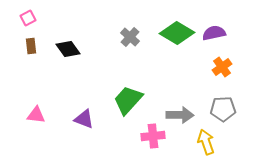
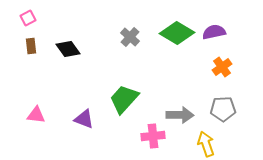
purple semicircle: moved 1 px up
green trapezoid: moved 4 px left, 1 px up
yellow arrow: moved 2 px down
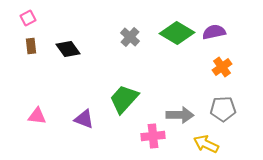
pink triangle: moved 1 px right, 1 px down
yellow arrow: rotated 45 degrees counterclockwise
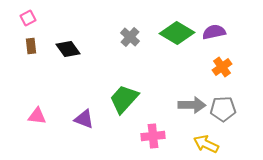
gray arrow: moved 12 px right, 10 px up
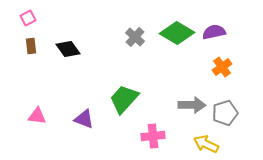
gray cross: moved 5 px right
gray pentagon: moved 2 px right, 4 px down; rotated 15 degrees counterclockwise
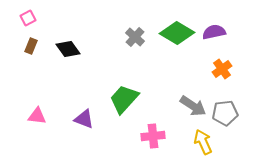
brown rectangle: rotated 28 degrees clockwise
orange cross: moved 2 px down
gray arrow: moved 1 px right, 1 px down; rotated 32 degrees clockwise
gray pentagon: rotated 10 degrees clockwise
yellow arrow: moved 3 px left, 2 px up; rotated 40 degrees clockwise
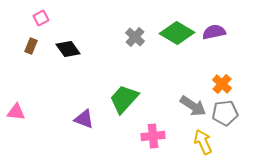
pink square: moved 13 px right
orange cross: moved 15 px down; rotated 12 degrees counterclockwise
pink triangle: moved 21 px left, 4 px up
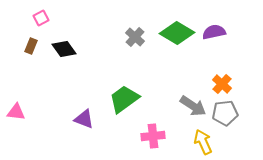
black diamond: moved 4 px left
green trapezoid: rotated 12 degrees clockwise
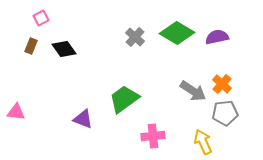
purple semicircle: moved 3 px right, 5 px down
gray arrow: moved 15 px up
purple triangle: moved 1 px left
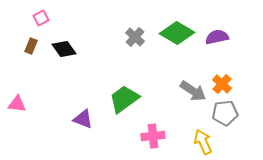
pink triangle: moved 1 px right, 8 px up
